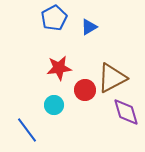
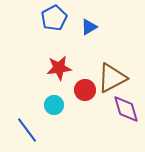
purple diamond: moved 3 px up
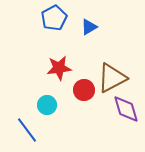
red circle: moved 1 px left
cyan circle: moved 7 px left
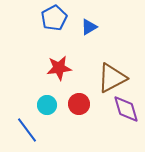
red circle: moved 5 px left, 14 px down
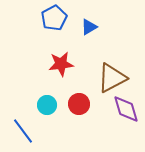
red star: moved 2 px right, 4 px up
blue line: moved 4 px left, 1 px down
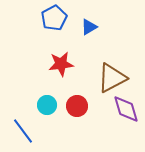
red circle: moved 2 px left, 2 px down
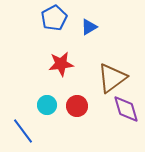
brown triangle: rotated 8 degrees counterclockwise
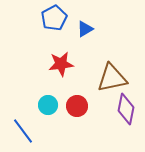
blue triangle: moved 4 px left, 2 px down
brown triangle: rotated 24 degrees clockwise
cyan circle: moved 1 px right
purple diamond: rotated 28 degrees clockwise
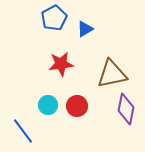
brown triangle: moved 4 px up
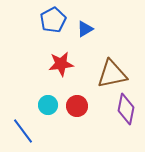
blue pentagon: moved 1 px left, 2 px down
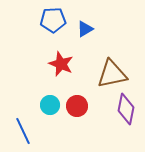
blue pentagon: rotated 25 degrees clockwise
red star: rotated 30 degrees clockwise
cyan circle: moved 2 px right
blue line: rotated 12 degrees clockwise
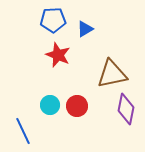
red star: moved 3 px left, 9 px up
